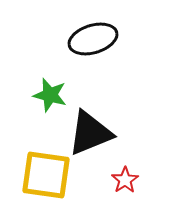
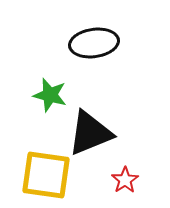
black ellipse: moved 1 px right, 4 px down; rotated 9 degrees clockwise
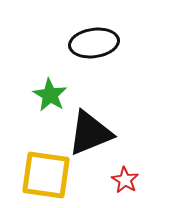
green star: rotated 16 degrees clockwise
red star: rotated 8 degrees counterclockwise
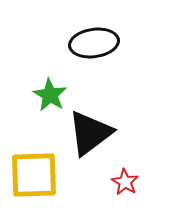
black triangle: rotated 15 degrees counterclockwise
yellow square: moved 12 px left; rotated 10 degrees counterclockwise
red star: moved 2 px down
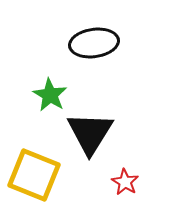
black triangle: rotated 21 degrees counterclockwise
yellow square: rotated 24 degrees clockwise
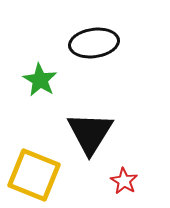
green star: moved 10 px left, 15 px up
red star: moved 1 px left, 1 px up
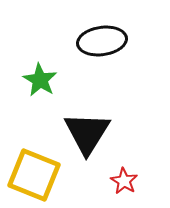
black ellipse: moved 8 px right, 2 px up
black triangle: moved 3 px left
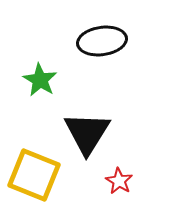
red star: moved 5 px left
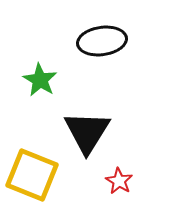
black triangle: moved 1 px up
yellow square: moved 2 px left
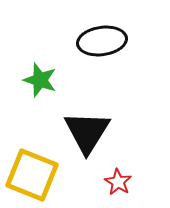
green star: rotated 12 degrees counterclockwise
red star: moved 1 px left, 1 px down
